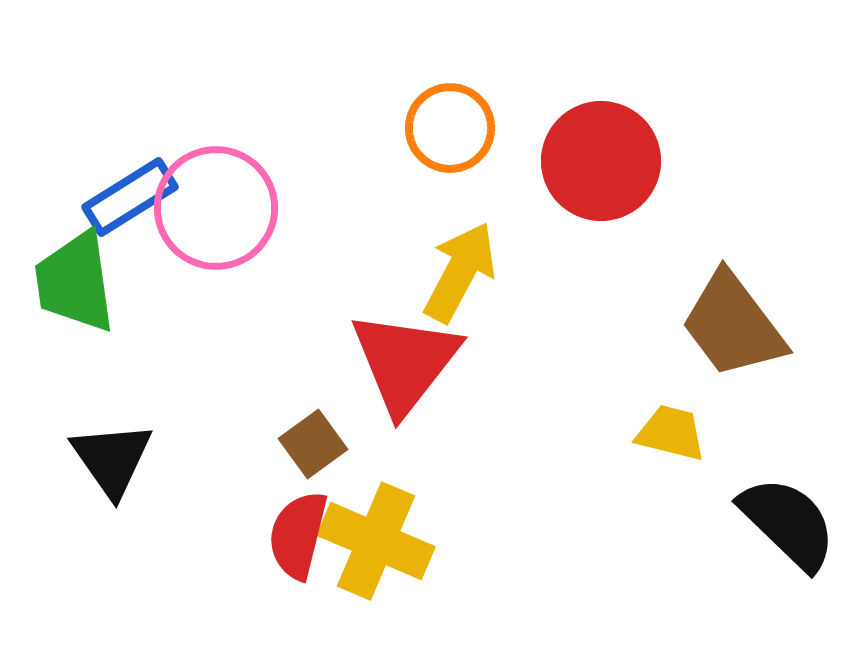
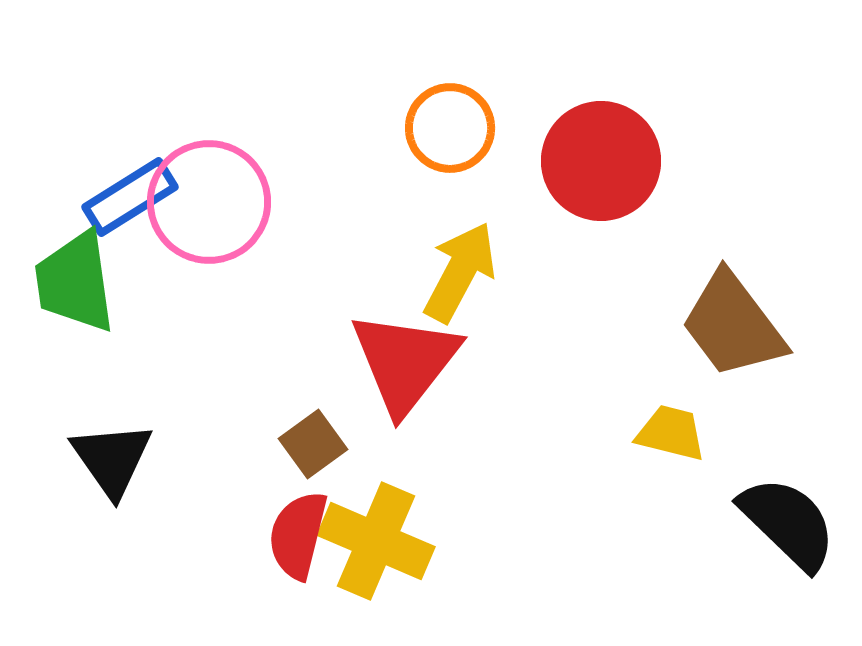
pink circle: moved 7 px left, 6 px up
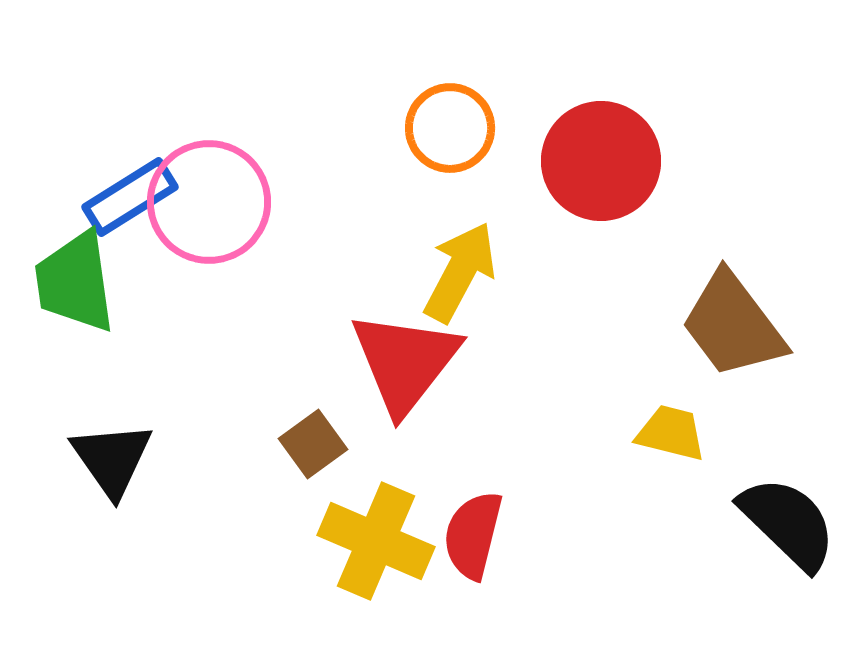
red semicircle: moved 175 px right
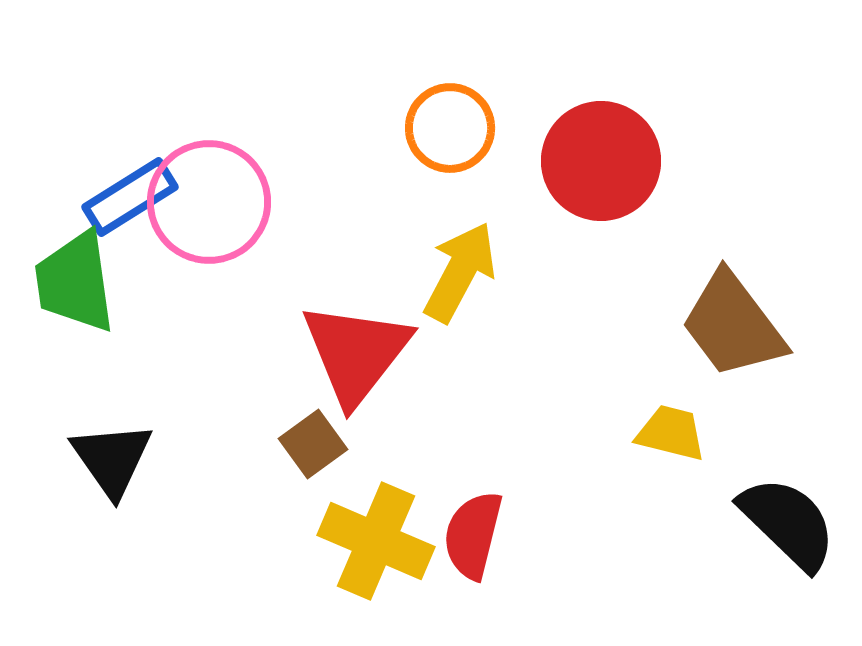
red triangle: moved 49 px left, 9 px up
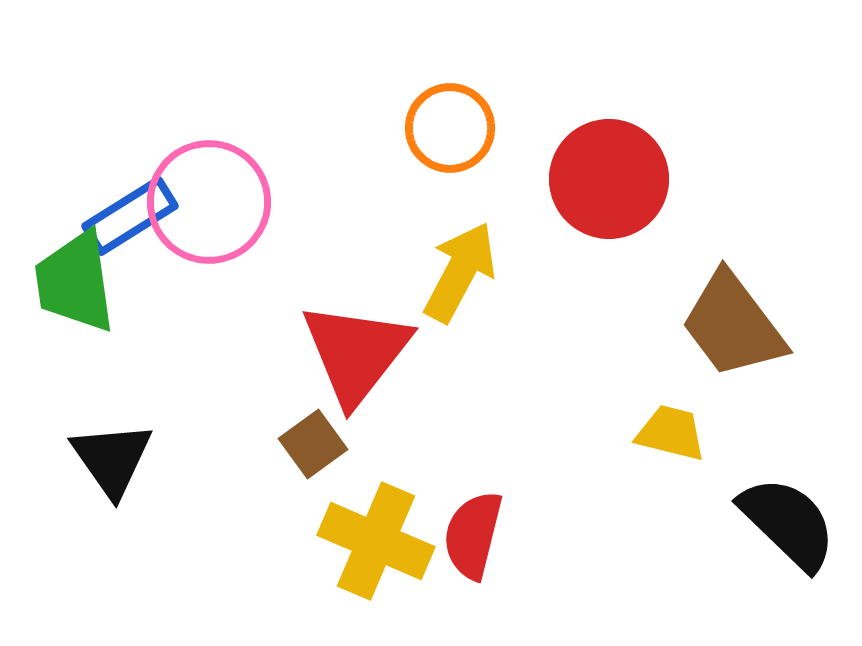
red circle: moved 8 px right, 18 px down
blue rectangle: moved 19 px down
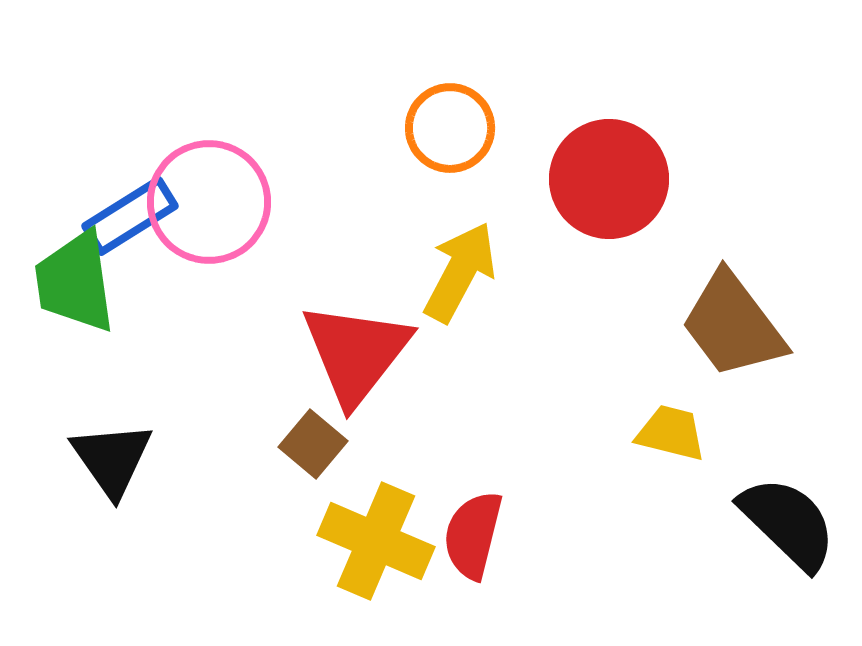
brown square: rotated 14 degrees counterclockwise
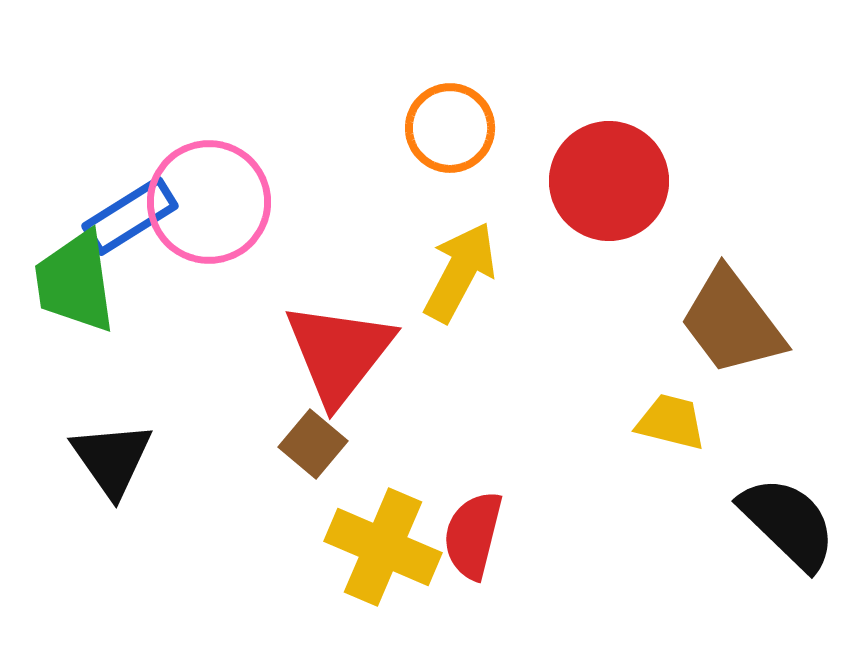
red circle: moved 2 px down
brown trapezoid: moved 1 px left, 3 px up
red triangle: moved 17 px left
yellow trapezoid: moved 11 px up
yellow cross: moved 7 px right, 6 px down
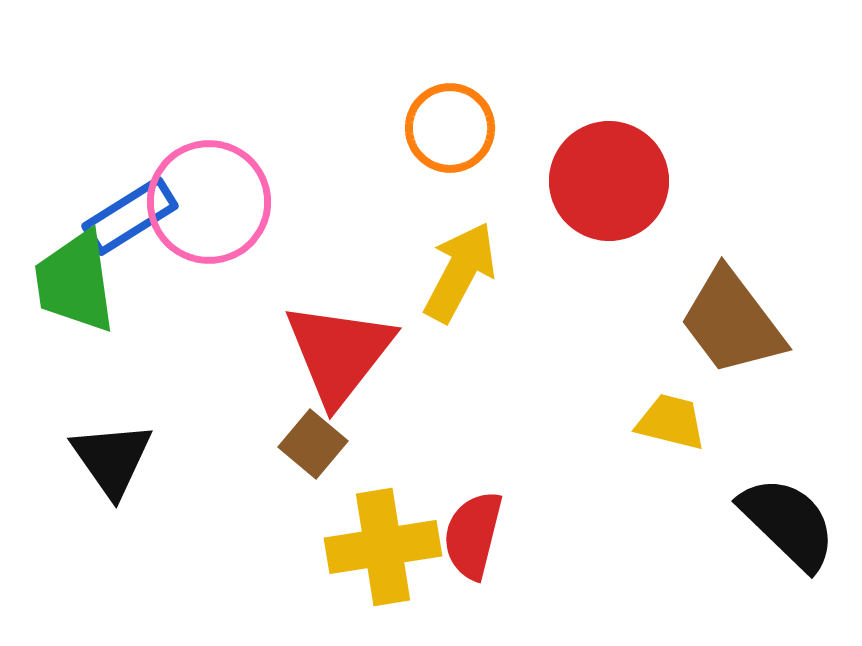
yellow cross: rotated 32 degrees counterclockwise
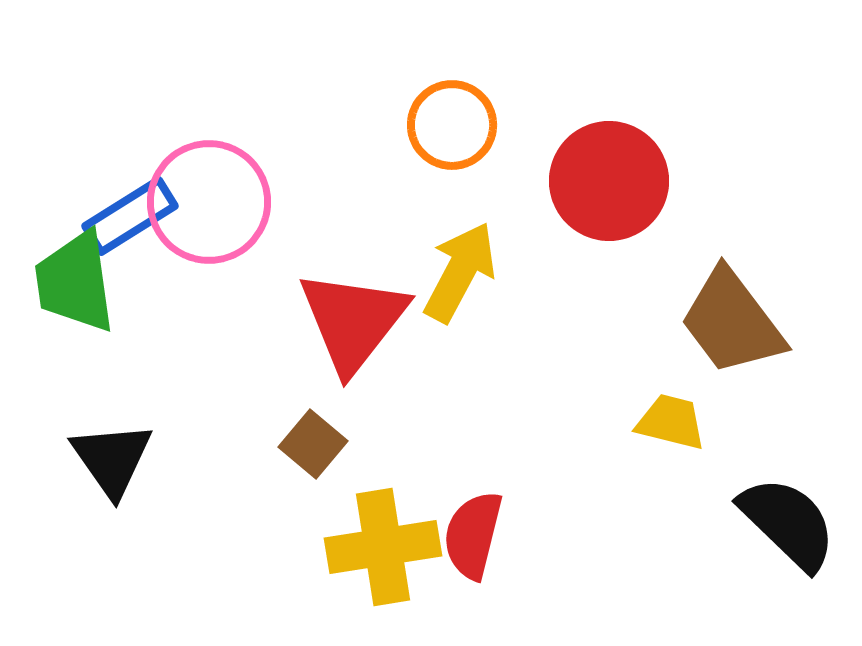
orange circle: moved 2 px right, 3 px up
red triangle: moved 14 px right, 32 px up
